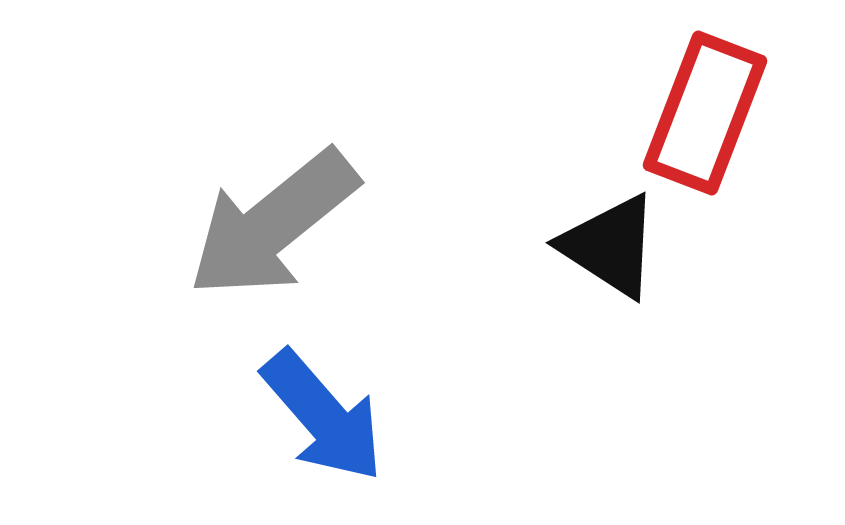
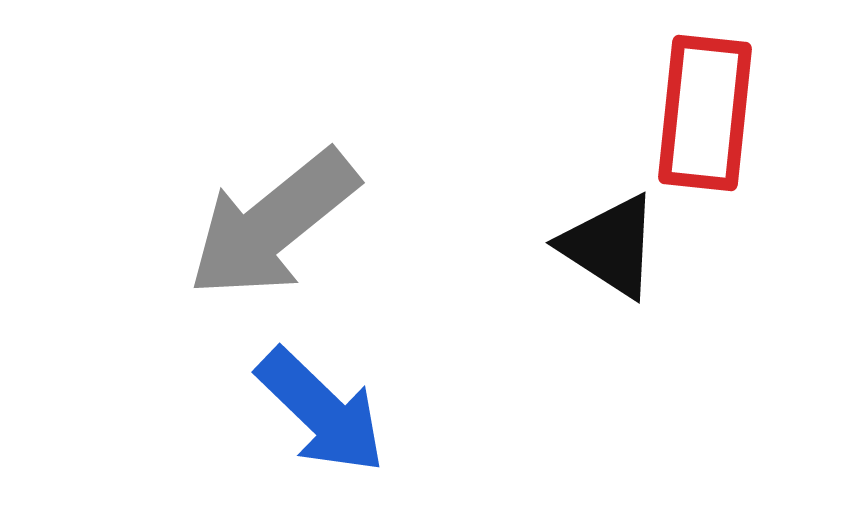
red rectangle: rotated 15 degrees counterclockwise
blue arrow: moved 2 px left, 5 px up; rotated 5 degrees counterclockwise
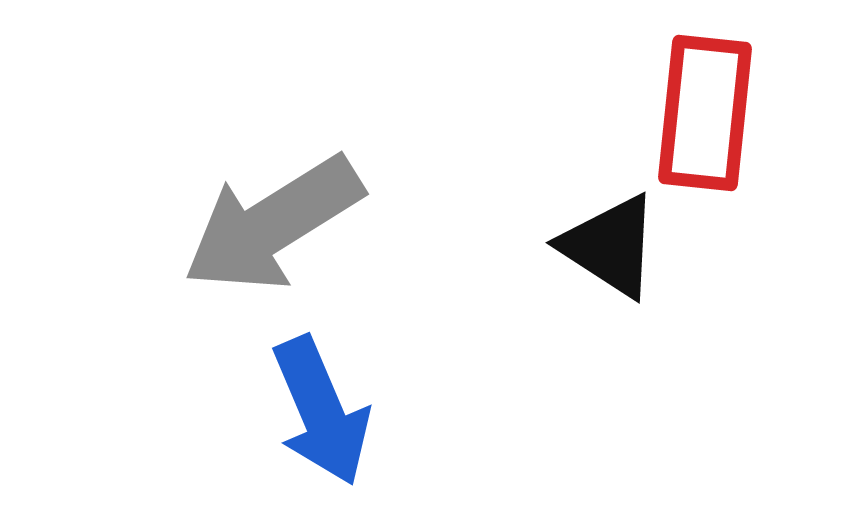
gray arrow: rotated 7 degrees clockwise
blue arrow: rotated 23 degrees clockwise
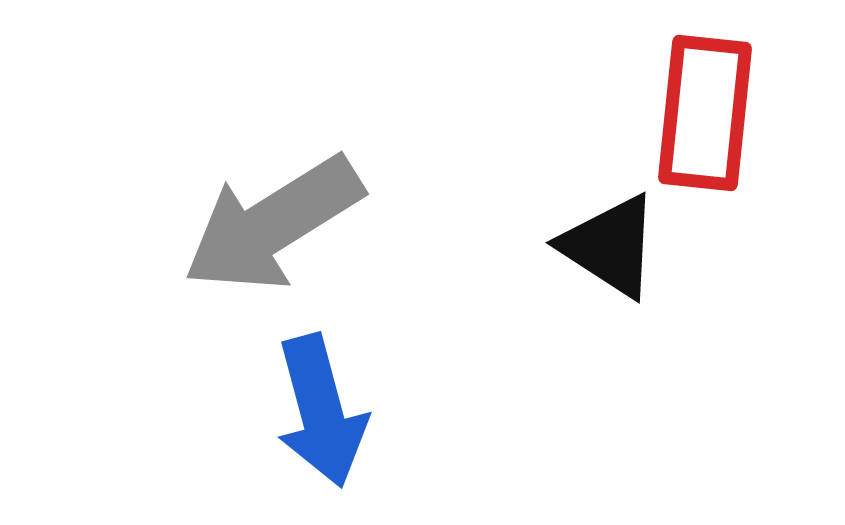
blue arrow: rotated 8 degrees clockwise
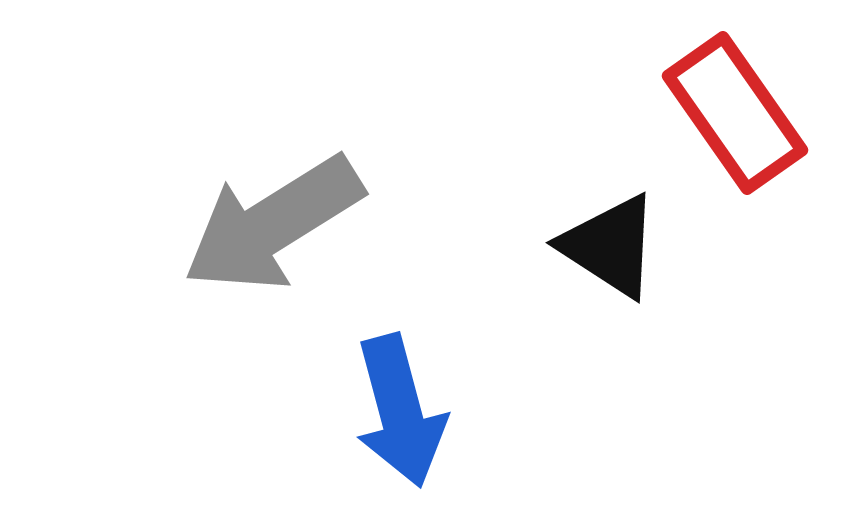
red rectangle: moved 30 px right; rotated 41 degrees counterclockwise
blue arrow: moved 79 px right
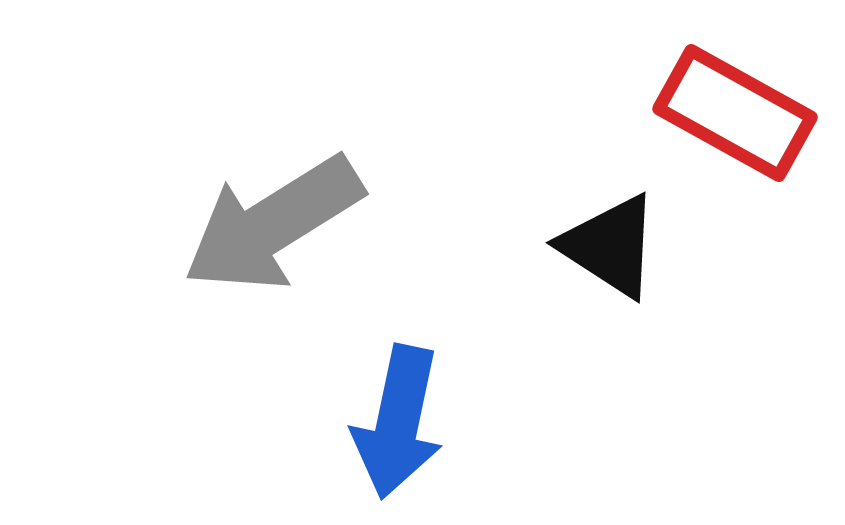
red rectangle: rotated 26 degrees counterclockwise
blue arrow: moved 2 px left, 11 px down; rotated 27 degrees clockwise
